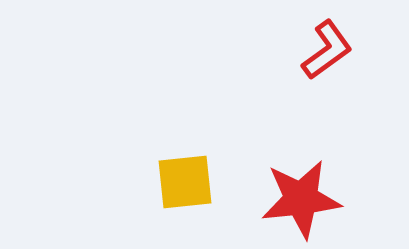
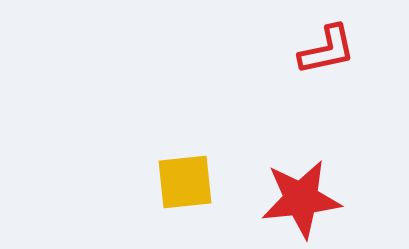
red L-shape: rotated 24 degrees clockwise
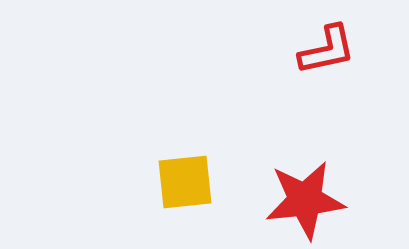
red star: moved 4 px right, 1 px down
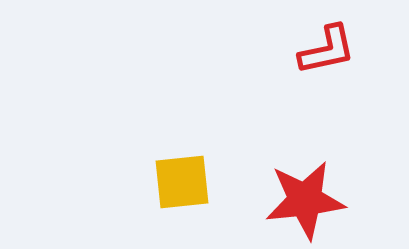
yellow square: moved 3 px left
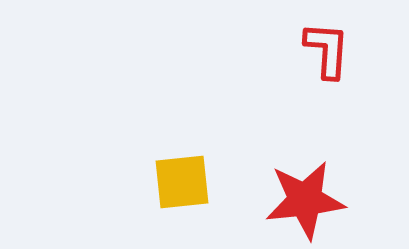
red L-shape: rotated 74 degrees counterclockwise
